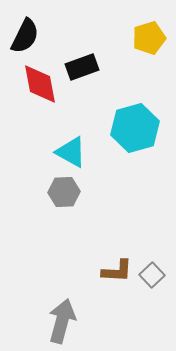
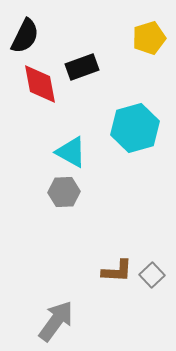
gray arrow: moved 6 px left; rotated 21 degrees clockwise
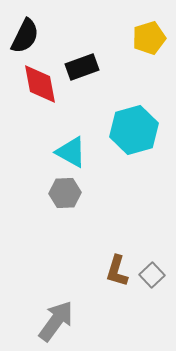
cyan hexagon: moved 1 px left, 2 px down
gray hexagon: moved 1 px right, 1 px down
brown L-shape: rotated 104 degrees clockwise
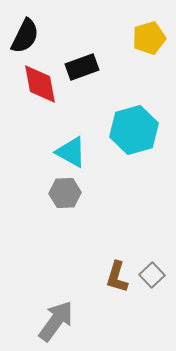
brown L-shape: moved 6 px down
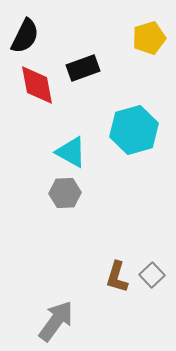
black rectangle: moved 1 px right, 1 px down
red diamond: moved 3 px left, 1 px down
